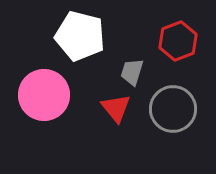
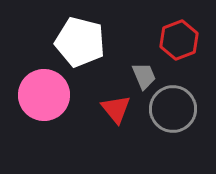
white pentagon: moved 6 px down
red hexagon: moved 1 px right, 1 px up
gray trapezoid: moved 12 px right, 4 px down; rotated 140 degrees clockwise
red triangle: moved 1 px down
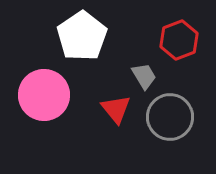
white pentagon: moved 2 px right, 6 px up; rotated 24 degrees clockwise
gray trapezoid: rotated 8 degrees counterclockwise
gray circle: moved 3 px left, 8 px down
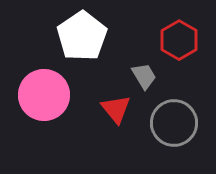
red hexagon: rotated 9 degrees counterclockwise
gray circle: moved 4 px right, 6 px down
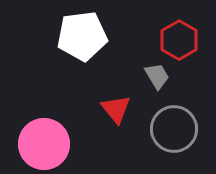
white pentagon: rotated 27 degrees clockwise
gray trapezoid: moved 13 px right
pink circle: moved 49 px down
gray circle: moved 6 px down
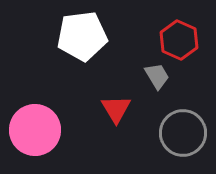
red hexagon: rotated 6 degrees counterclockwise
red triangle: rotated 8 degrees clockwise
gray circle: moved 9 px right, 4 px down
pink circle: moved 9 px left, 14 px up
